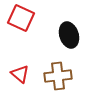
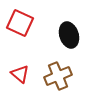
red square: moved 1 px left, 5 px down
brown cross: rotated 16 degrees counterclockwise
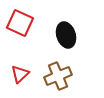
black ellipse: moved 3 px left
red triangle: rotated 36 degrees clockwise
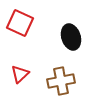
black ellipse: moved 5 px right, 2 px down
brown cross: moved 3 px right, 5 px down; rotated 12 degrees clockwise
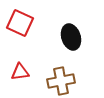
red triangle: moved 2 px up; rotated 36 degrees clockwise
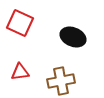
black ellipse: moved 2 px right; rotated 50 degrees counterclockwise
